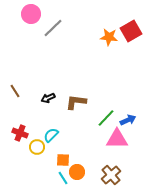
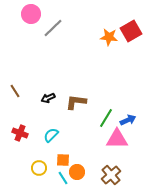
green line: rotated 12 degrees counterclockwise
yellow circle: moved 2 px right, 21 px down
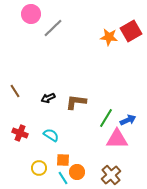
cyan semicircle: rotated 77 degrees clockwise
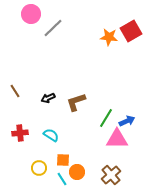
brown L-shape: rotated 25 degrees counterclockwise
blue arrow: moved 1 px left, 1 px down
red cross: rotated 28 degrees counterclockwise
cyan line: moved 1 px left, 1 px down
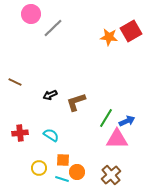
brown line: moved 9 px up; rotated 32 degrees counterclockwise
black arrow: moved 2 px right, 3 px up
cyan line: rotated 40 degrees counterclockwise
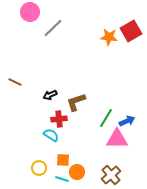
pink circle: moved 1 px left, 2 px up
red cross: moved 39 px right, 14 px up
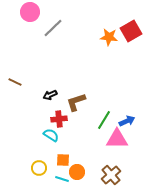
green line: moved 2 px left, 2 px down
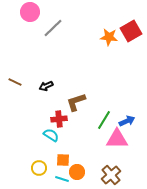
black arrow: moved 4 px left, 9 px up
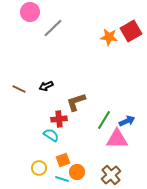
brown line: moved 4 px right, 7 px down
orange square: rotated 24 degrees counterclockwise
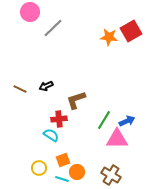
brown line: moved 1 px right
brown L-shape: moved 2 px up
brown cross: rotated 18 degrees counterclockwise
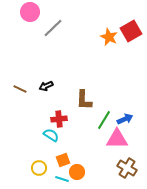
orange star: rotated 18 degrees clockwise
brown L-shape: moved 8 px right; rotated 70 degrees counterclockwise
blue arrow: moved 2 px left, 2 px up
brown cross: moved 16 px right, 7 px up
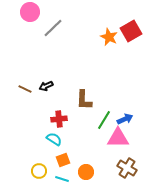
brown line: moved 5 px right
cyan semicircle: moved 3 px right, 4 px down
pink triangle: moved 1 px right, 1 px up
yellow circle: moved 3 px down
orange circle: moved 9 px right
